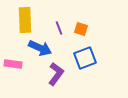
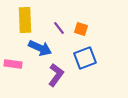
purple line: rotated 16 degrees counterclockwise
purple L-shape: moved 1 px down
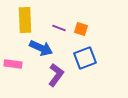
purple line: rotated 32 degrees counterclockwise
blue arrow: moved 1 px right
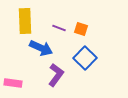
yellow rectangle: moved 1 px down
blue square: rotated 25 degrees counterclockwise
pink rectangle: moved 19 px down
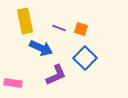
yellow rectangle: rotated 10 degrees counterclockwise
purple L-shape: rotated 30 degrees clockwise
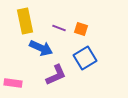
blue square: rotated 15 degrees clockwise
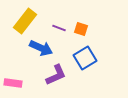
yellow rectangle: rotated 50 degrees clockwise
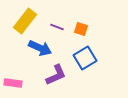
purple line: moved 2 px left, 1 px up
blue arrow: moved 1 px left
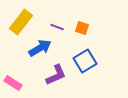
yellow rectangle: moved 4 px left, 1 px down
orange square: moved 1 px right, 1 px up
blue arrow: rotated 55 degrees counterclockwise
blue square: moved 3 px down
pink rectangle: rotated 24 degrees clockwise
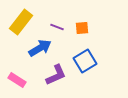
orange square: rotated 24 degrees counterclockwise
pink rectangle: moved 4 px right, 3 px up
